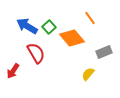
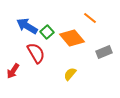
orange line: rotated 16 degrees counterclockwise
green square: moved 2 px left, 5 px down
yellow semicircle: moved 18 px left
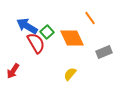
orange line: rotated 16 degrees clockwise
orange diamond: rotated 15 degrees clockwise
red semicircle: moved 10 px up
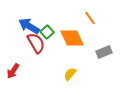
blue arrow: moved 2 px right
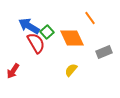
yellow semicircle: moved 1 px right, 4 px up
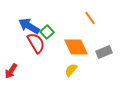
orange diamond: moved 4 px right, 9 px down
red arrow: moved 2 px left
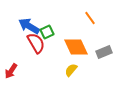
green square: rotated 16 degrees clockwise
